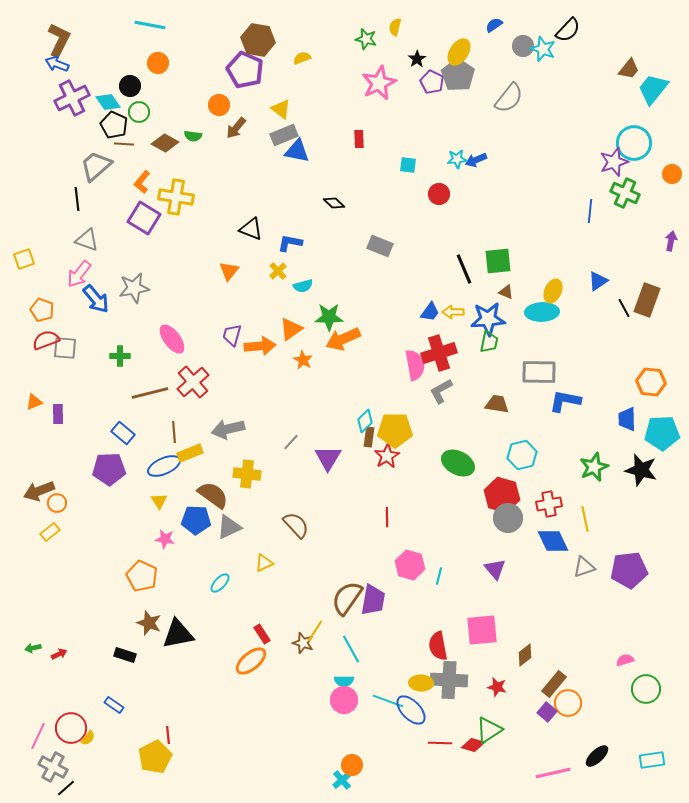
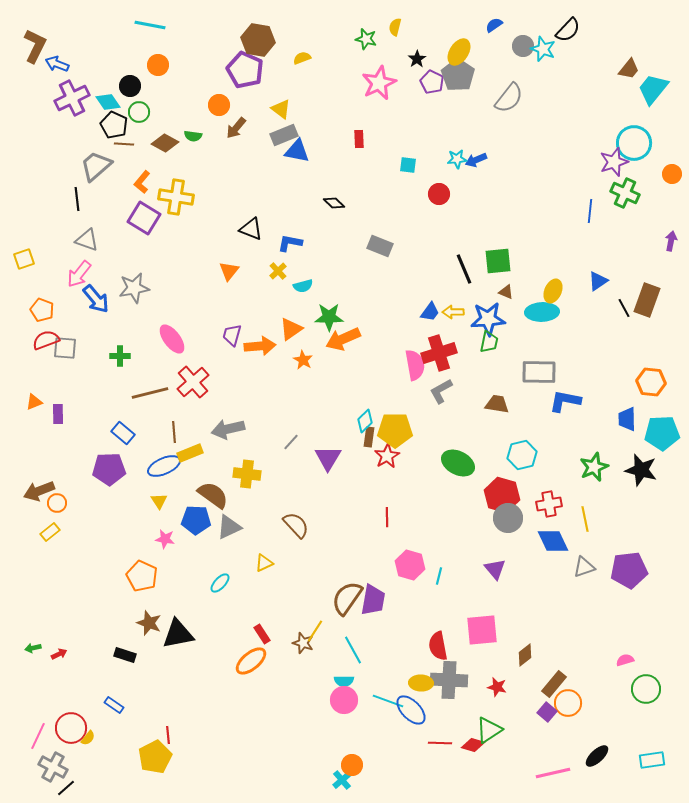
brown L-shape at (59, 40): moved 24 px left, 6 px down
orange circle at (158, 63): moved 2 px down
cyan line at (351, 649): moved 2 px right, 1 px down
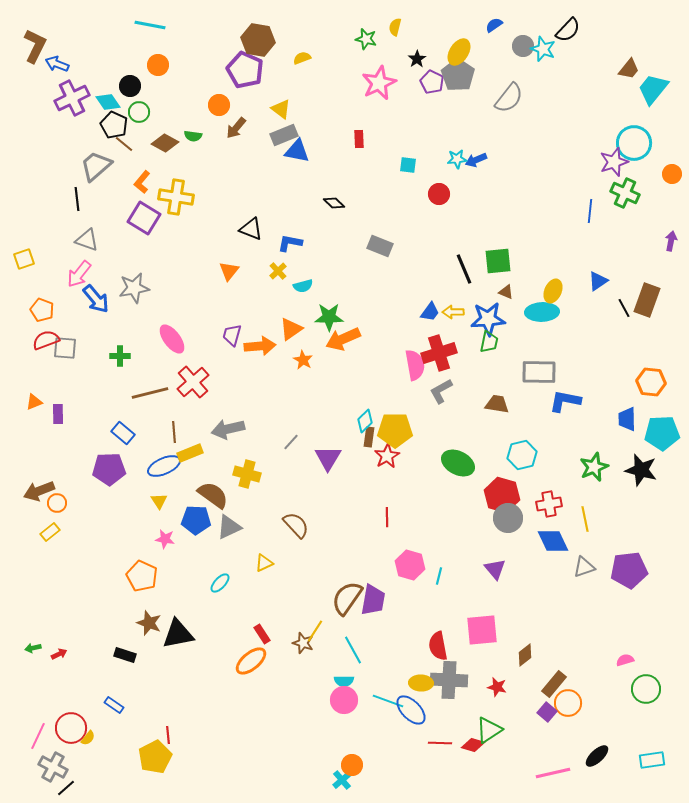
brown line at (124, 144): rotated 36 degrees clockwise
yellow cross at (247, 474): rotated 8 degrees clockwise
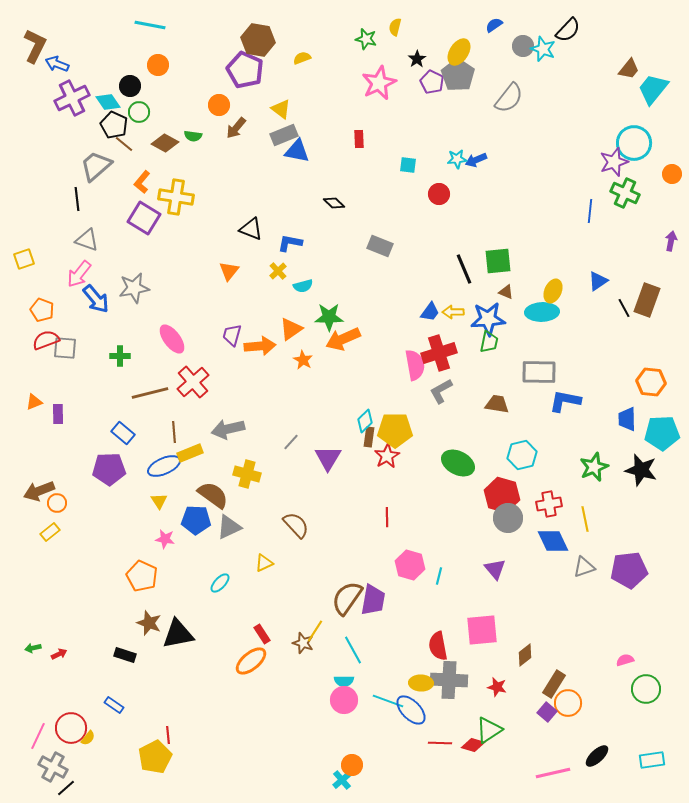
brown rectangle at (554, 684): rotated 8 degrees counterclockwise
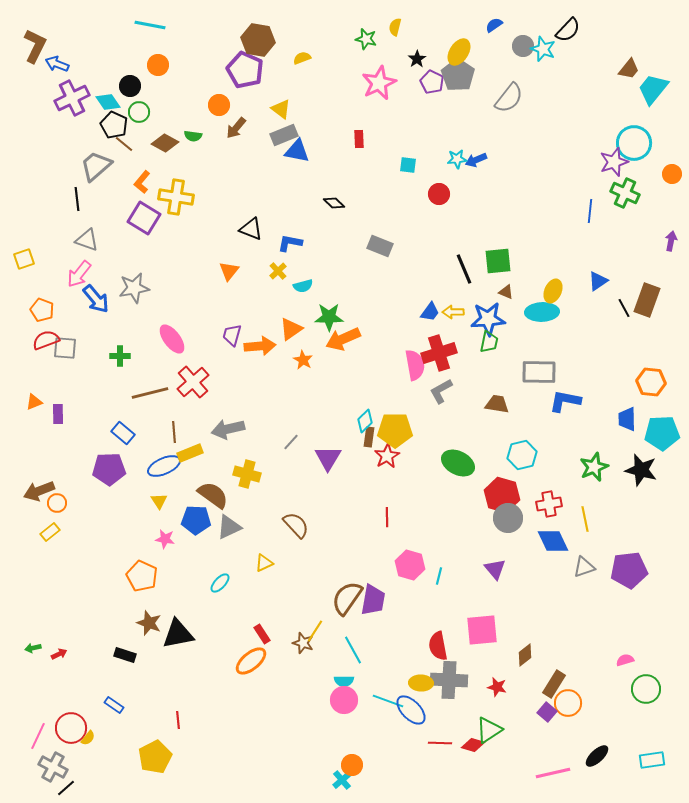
red line at (168, 735): moved 10 px right, 15 px up
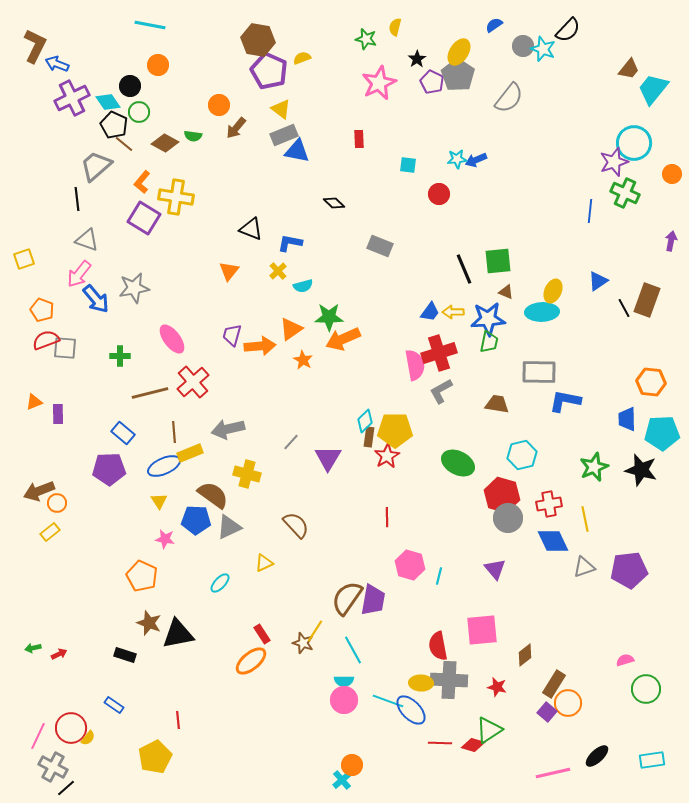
purple pentagon at (245, 70): moved 24 px right, 1 px down
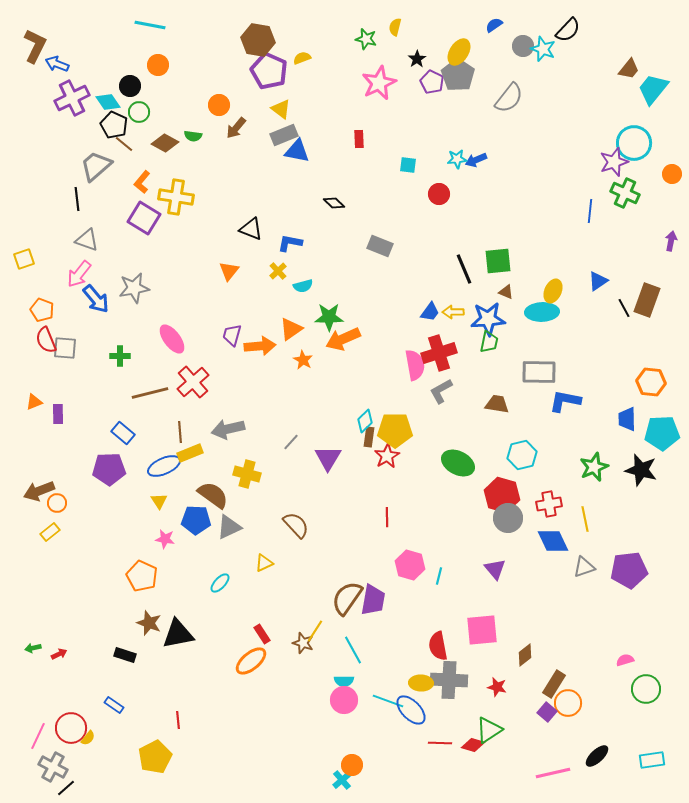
red semicircle at (46, 340): rotated 92 degrees counterclockwise
brown line at (174, 432): moved 6 px right
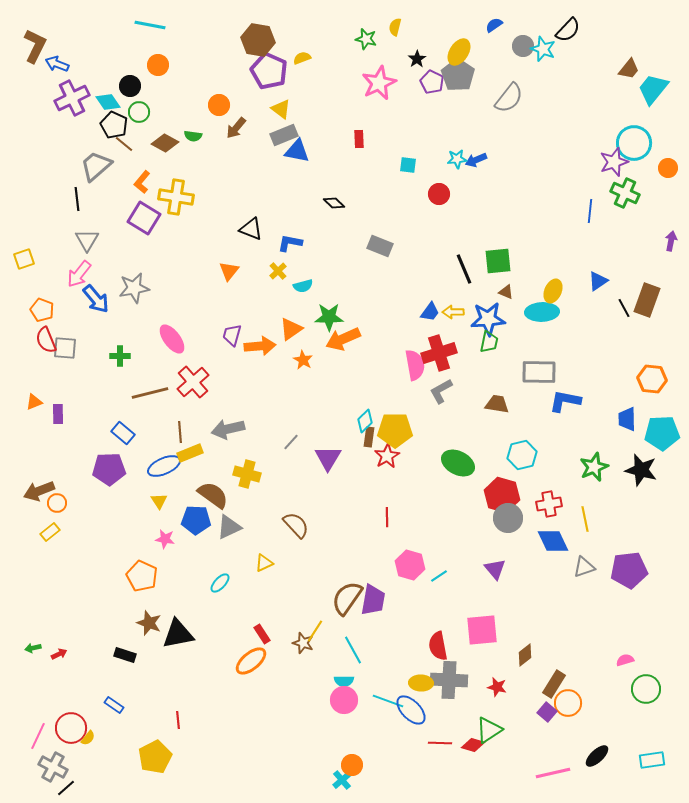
orange circle at (672, 174): moved 4 px left, 6 px up
gray triangle at (87, 240): rotated 40 degrees clockwise
orange hexagon at (651, 382): moved 1 px right, 3 px up
cyan line at (439, 576): rotated 42 degrees clockwise
